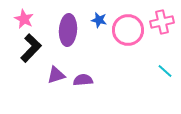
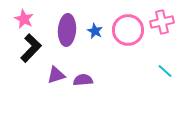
blue star: moved 4 px left, 11 px down; rotated 14 degrees clockwise
purple ellipse: moved 1 px left
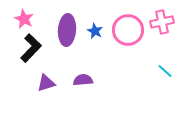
purple triangle: moved 10 px left, 8 px down
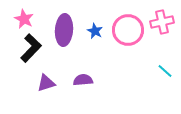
purple ellipse: moved 3 px left
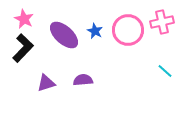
purple ellipse: moved 5 px down; rotated 52 degrees counterclockwise
black L-shape: moved 8 px left
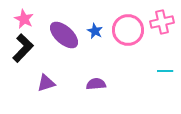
cyan line: rotated 42 degrees counterclockwise
purple semicircle: moved 13 px right, 4 px down
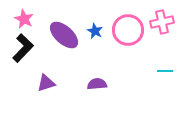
purple semicircle: moved 1 px right
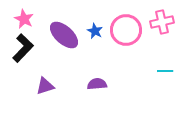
pink circle: moved 2 px left
purple triangle: moved 1 px left, 3 px down
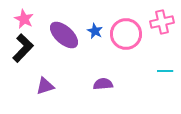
pink circle: moved 4 px down
purple semicircle: moved 6 px right
